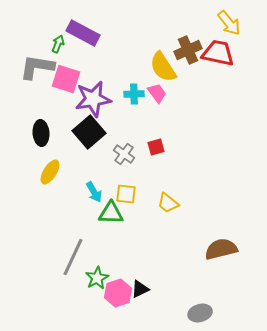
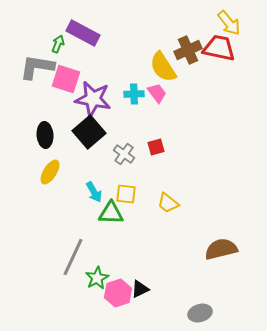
red trapezoid: moved 1 px right, 5 px up
purple star: rotated 21 degrees clockwise
black ellipse: moved 4 px right, 2 px down
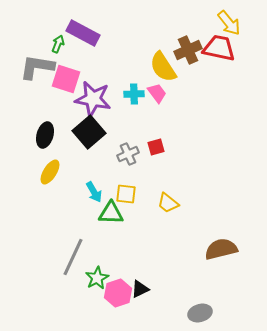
black ellipse: rotated 20 degrees clockwise
gray cross: moved 4 px right; rotated 30 degrees clockwise
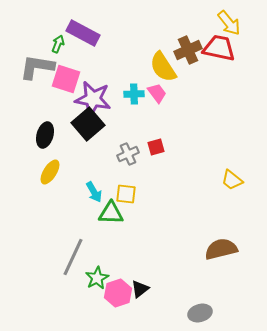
black square: moved 1 px left, 8 px up
yellow trapezoid: moved 64 px right, 23 px up
black triangle: rotated 12 degrees counterclockwise
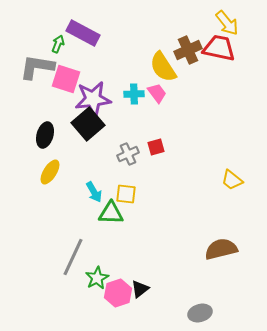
yellow arrow: moved 2 px left
purple star: rotated 18 degrees counterclockwise
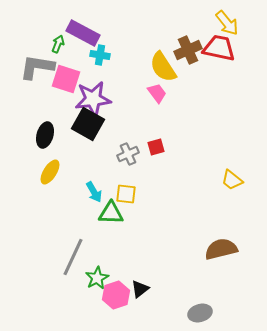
cyan cross: moved 34 px left, 39 px up; rotated 12 degrees clockwise
black square: rotated 20 degrees counterclockwise
pink hexagon: moved 2 px left, 2 px down
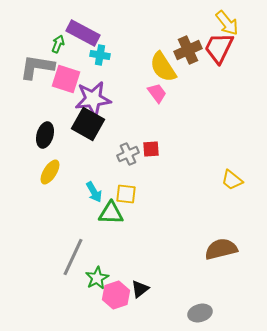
red trapezoid: rotated 76 degrees counterclockwise
red square: moved 5 px left, 2 px down; rotated 12 degrees clockwise
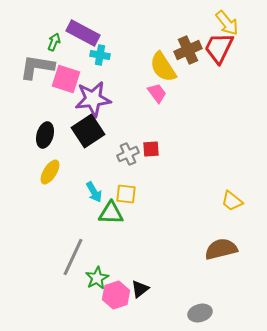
green arrow: moved 4 px left, 2 px up
black square: moved 7 px down; rotated 28 degrees clockwise
yellow trapezoid: moved 21 px down
